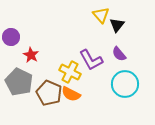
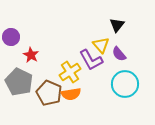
yellow triangle: moved 30 px down
yellow cross: rotated 30 degrees clockwise
orange semicircle: rotated 36 degrees counterclockwise
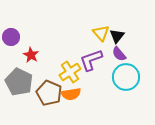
black triangle: moved 11 px down
yellow triangle: moved 12 px up
purple L-shape: rotated 100 degrees clockwise
cyan circle: moved 1 px right, 7 px up
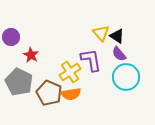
black triangle: rotated 35 degrees counterclockwise
purple L-shape: rotated 100 degrees clockwise
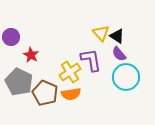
brown pentagon: moved 4 px left
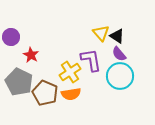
cyan circle: moved 6 px left, 1 px up
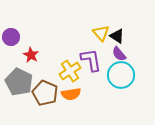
yellow cross: moved 1 px up
cyan circle: moved 1 px right, 1 px up
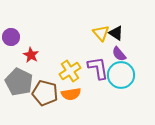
black triangle: moved 1 px left, 3 px up
purple L-shape: moved 7 px right, 8 px down
brown pentagon: rotated 10 degrees counterclockwise
